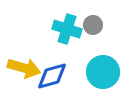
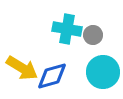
gray circle: moved 10 px down
cyan cross: rotated 8 degrees counterclockwise
yellow arrow: moved 2 px left; rotated 16 degrees clockwise
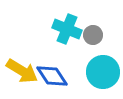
cyan cross: rotated 12 degrees clockwise
yellow arrow: moved 3 px down
blue diamond: rotated 72 degrees clockwise
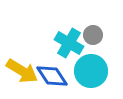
cyan cross: moved 2 px right, 14 px down; rotated 8 degrees clockwise
cyan circle: moved 12 px left, 1 px up
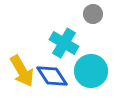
gray circle: moved 21 px up
cyan cross: moved 5 px left
yellow arrow: rotated 28 degrees clockwise
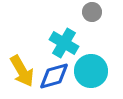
gray circle: moved 1 px left, 2 px up
blue diamond: moved 2 px right; rotated 72 degrees counterclockwise
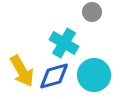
cyan circle: moved 3 px right, 4 px down
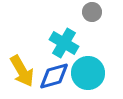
cyan circle: moved 6 px left, 2 px up
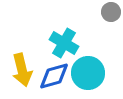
gray circle: moved 19 px right
yellow arrow: moved 1 px up; rotated 16 degrees clockwise
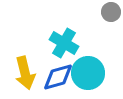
yellow arrow: moved 3 px right, 3 px down
blue diamond: moved 4 px right, 1 px down
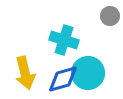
gray circle: moved 1 px left, 4 px down
cyan cross: moved 3 px up; rotated 12 degrees counterclockwise
blue diamond: moved 5 px right, 2 px down
